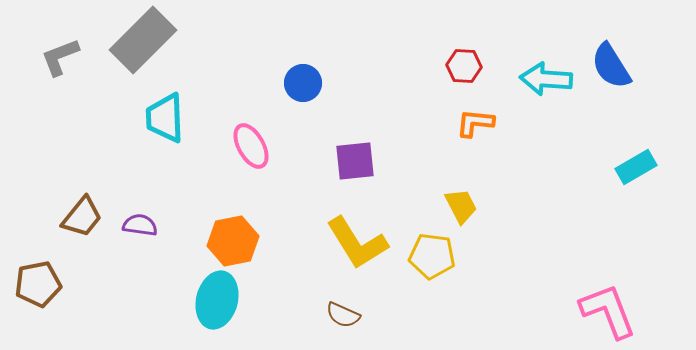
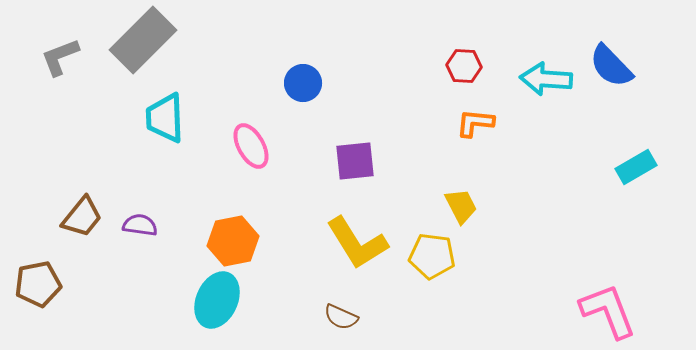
blue semicircle: rotated 12 degrees counterclockwise
cyan ellipse: rotated 10 degrees clockwise
brown semicircle: moved 2 px left, 2 px down
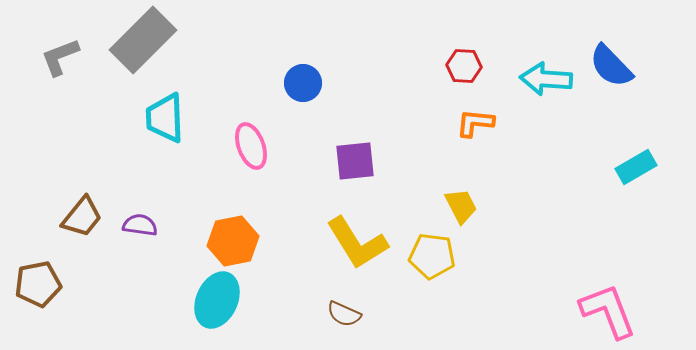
pink ellipse: rotated 9 degrees clockwise
brown semicircle: moved 3 px right, 3 px up
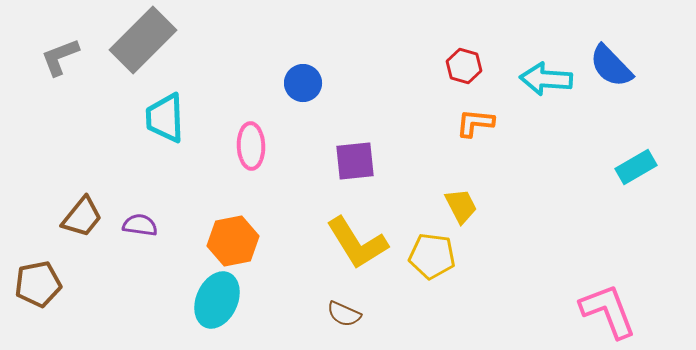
red hexagon: rotated 12 degrees clockwise
pink ellipse: rotated 18 degrees clockwise
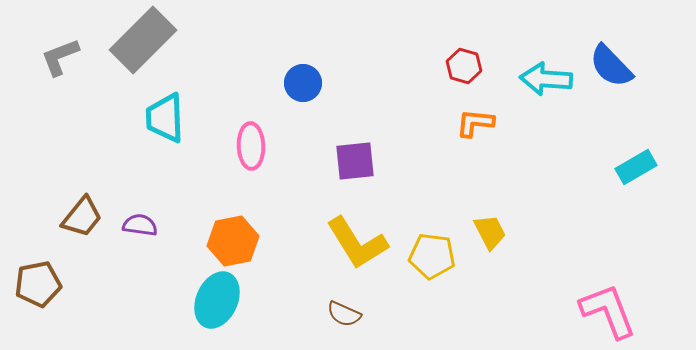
yellow trapezoid: moved 29 px right, 26 px down
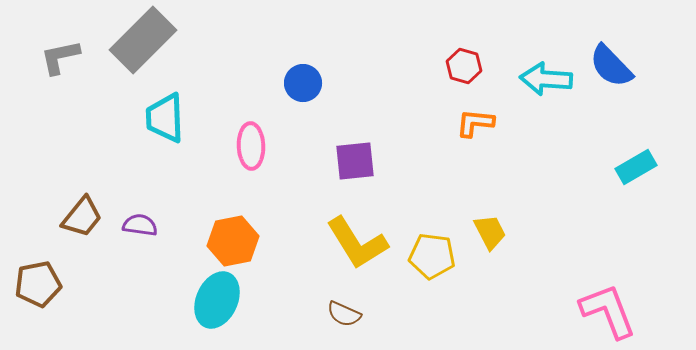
gray L-shape: rotated 9 degrees clockwise
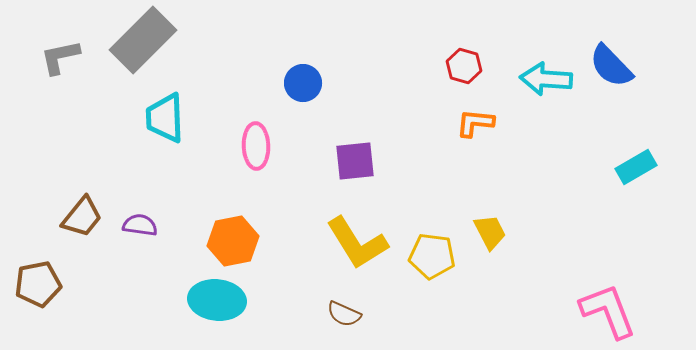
pink ellipse: moved 5 px right
cyan ellipse: rotated 72 degrees clockwise
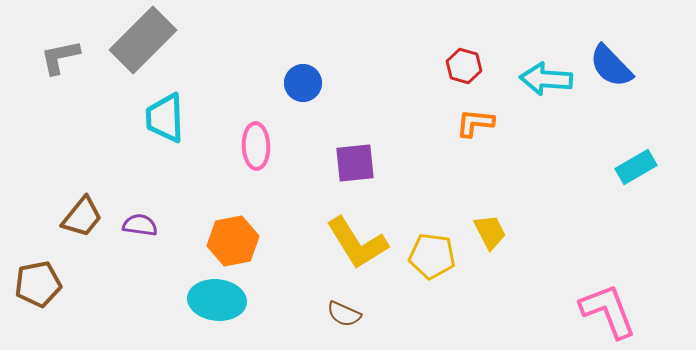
purple square: moved 2 px down
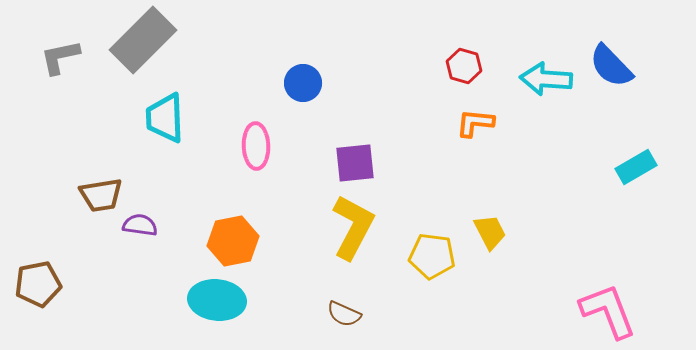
brown trapezoid: moved 19 px right, 22 px up; rotated 42 degrees clockwise
yellow L-shape: moved 4 px left, 16 px up; rotated 120 degrees counterclockwise
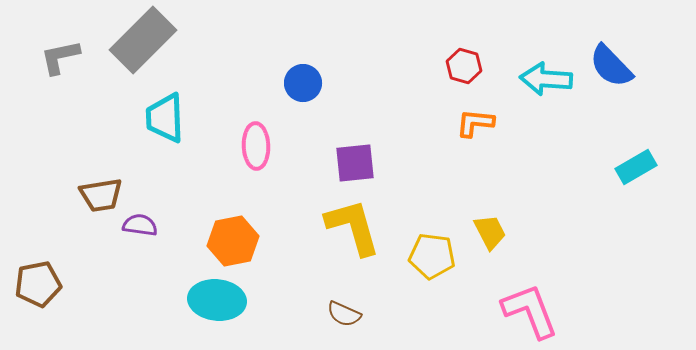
yellow L-shape: rotated 44 degrees counterclockwise
pink L-shape: moved 78 px left
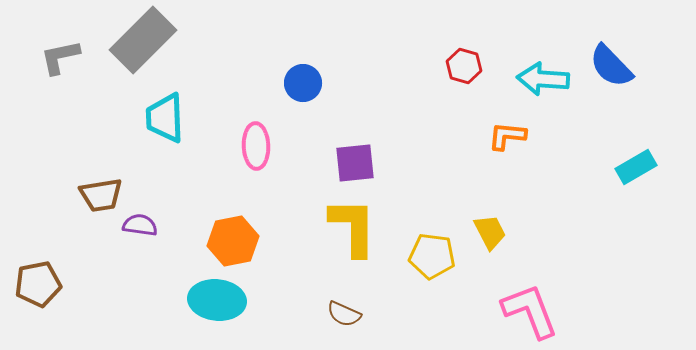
cyan arrow: moved 3 px left
orange L-shape: moved 32 px right, 13 px down
yellow L-shape: rotated 16 degrees clockwise
